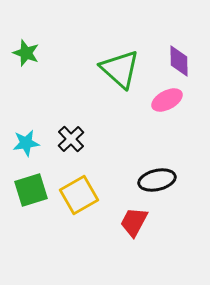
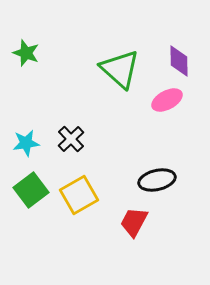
green square: rotated 20 degrees counterclockwise
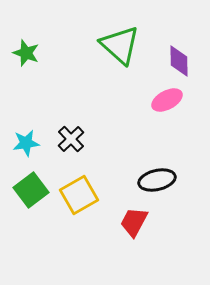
green triangle: moved 24 px up
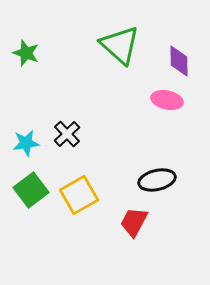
pink ellipse: rotated 40 degrees clockwise
black cross: moved 4 px left, 5 px up
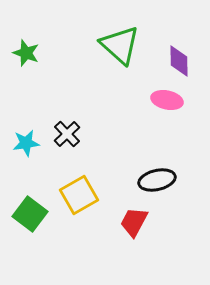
green square: moved 1 px left, 24 px down; rotated 16 degrees counterclockwise
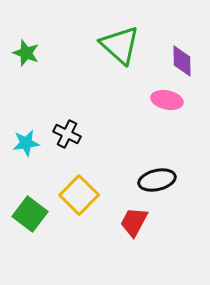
purple diamond: moved 3 px right
black cross: rotated 20 degrees counterclockwise
yellow square: rotated 15 degrees counterclockwise
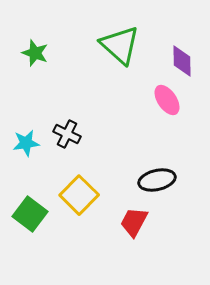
green star: moved 9 px right
pink ellipse: rotated 44 degrees clockwise
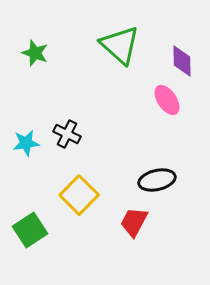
green square: moved 16 px down; rotated 20 degrees clockwise
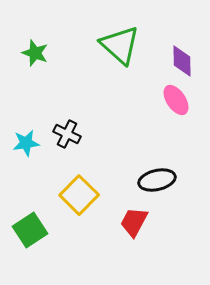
pink ellipse: moved 9 px right
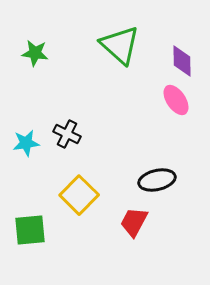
green star: rotated 12 degrees counterclockwise
green square: rotated 28 degrees clockwise
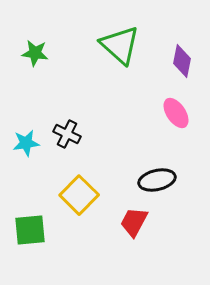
purple diamond: rotated 12 degrees clockwise
pink ellipse: moved 13 px down
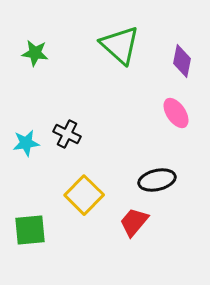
yellow square: moved 5 px right
red trapezoid: rotated 12 degrees clockwise
